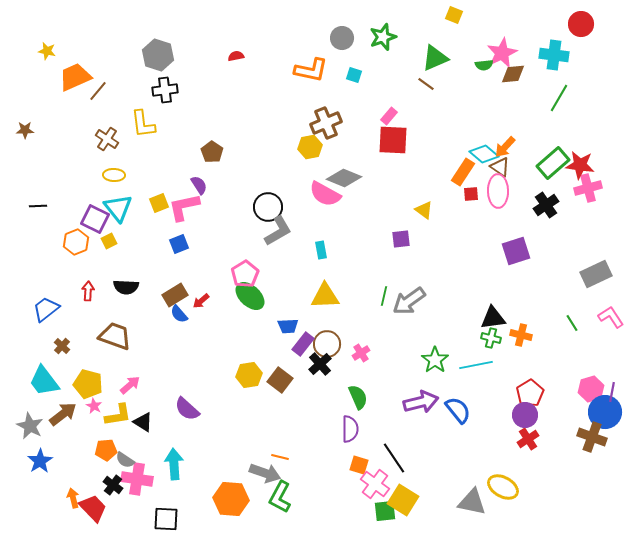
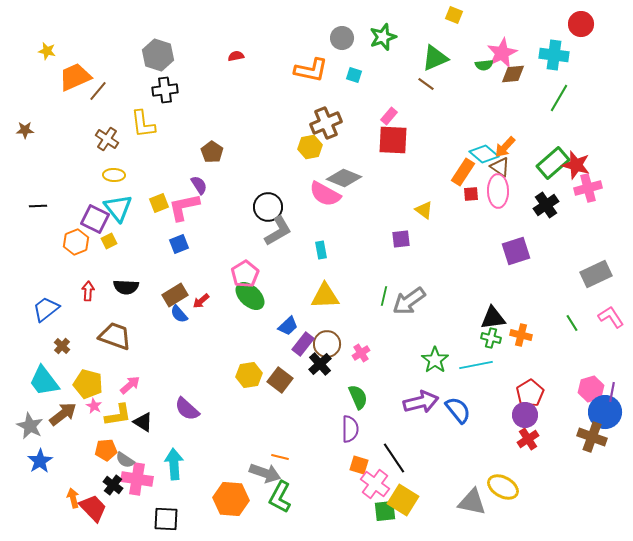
red star at (580, 165): moved 4 px left; rotated 8 degrees clockwise
blue trapezoid at (288, 326): rotated 40 degrees counterclockwise
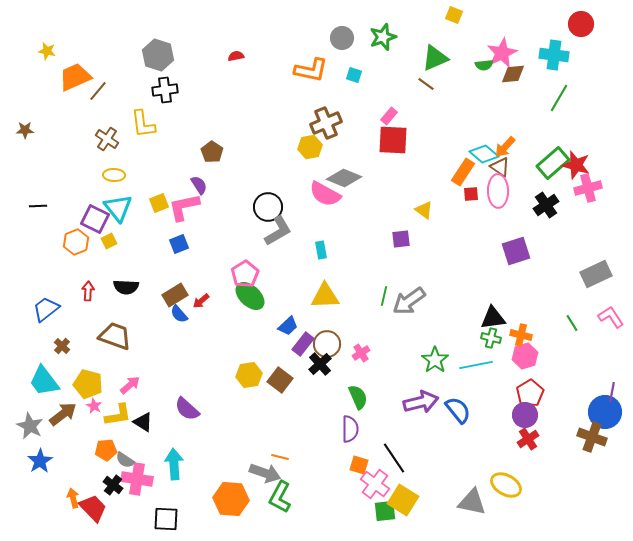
pink hexagon at (591, 389): moved 66 px left, 33 px up
yellow ellipse at (503, 487): moved 3 px right, 2 px up
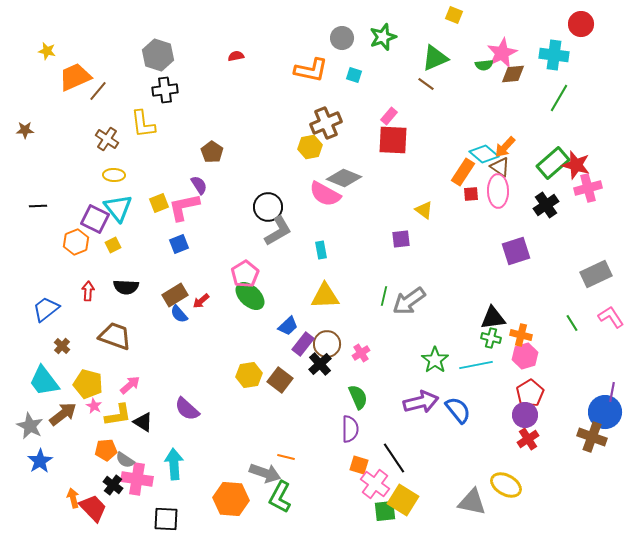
yellow square at (109, 241): moved 4 px right, 4 px down
orange line at (280, 457): moved 6 px right
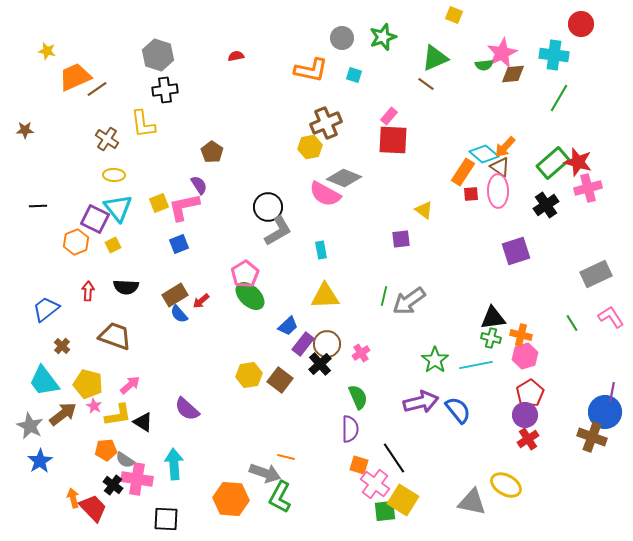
brown line at (98, 91): moved 1 px left, 2 px up; rotated 15 degrees clockwise
red star at (576, 165): moved 2 px right, 3 px up
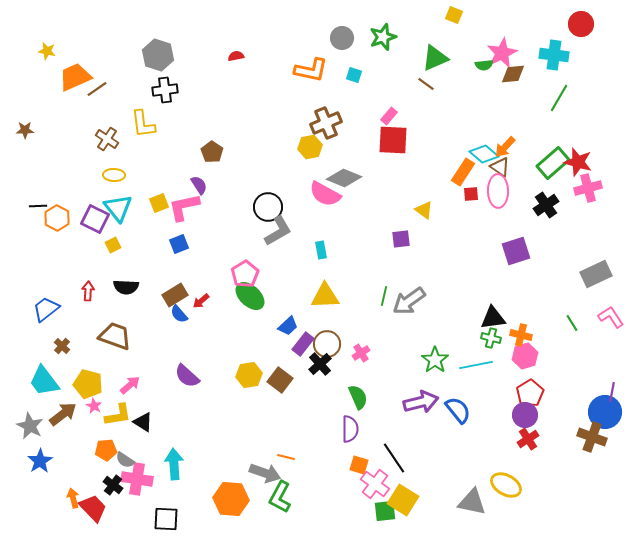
orange hexagon at (76, 242): moved 19 px left, 24 px up; rotated 10 degrees counterclockwise
purple semicircle at (187, 409): moved 33 px up
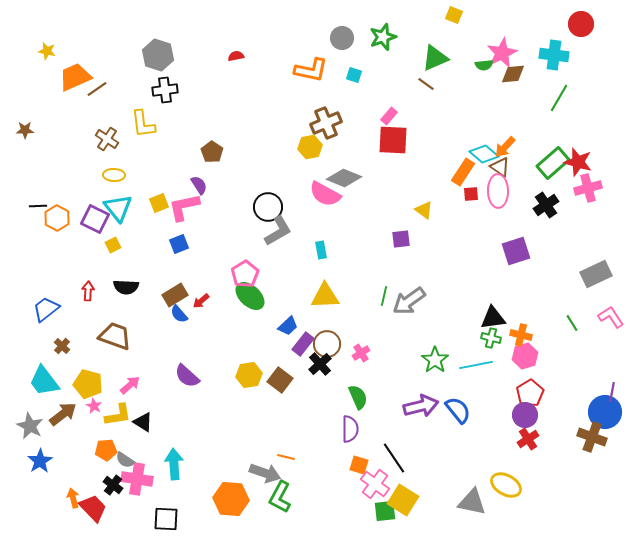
purple arrow at (421, 402): moved 4 px down
